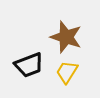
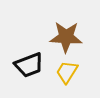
brown star: rotated 16 degrees counterclockwise
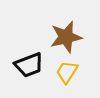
brown star: rotated 16 degrees counterclockwise
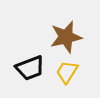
black trapezoid: moved 1 px right, 3 px down
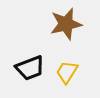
brown star: moved 13 px up
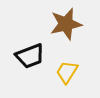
black trapezoid: moved 12 px up
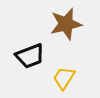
yellow trapezoid: moved 3 px left, 6 px down
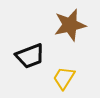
brown star: moved 4 px right, 1 px down
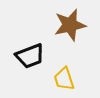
yellow trapezoid: moved 1 px down; rotated 50 degrees counterclockwise
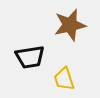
black trapezoid: moved 1 px down; rotated 12 degrees clockwise
